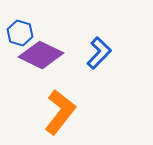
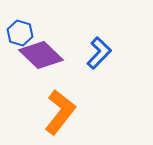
purple diamond: rotated 18 degrees clockwise
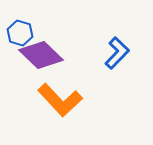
blue L-shape: moved 18 px right
orange L-shape: moved 12 px up; rotated 99 degrees clockwise
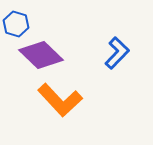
blue hexagon: moved 4 px left, 9 px up
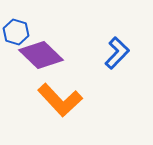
blue hexagon: moved 8 px down
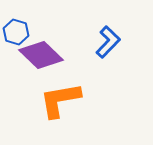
blue L-shape: moved 9 px left, 11 px up
orange L-shape: rotated 123 degrees clockwise
